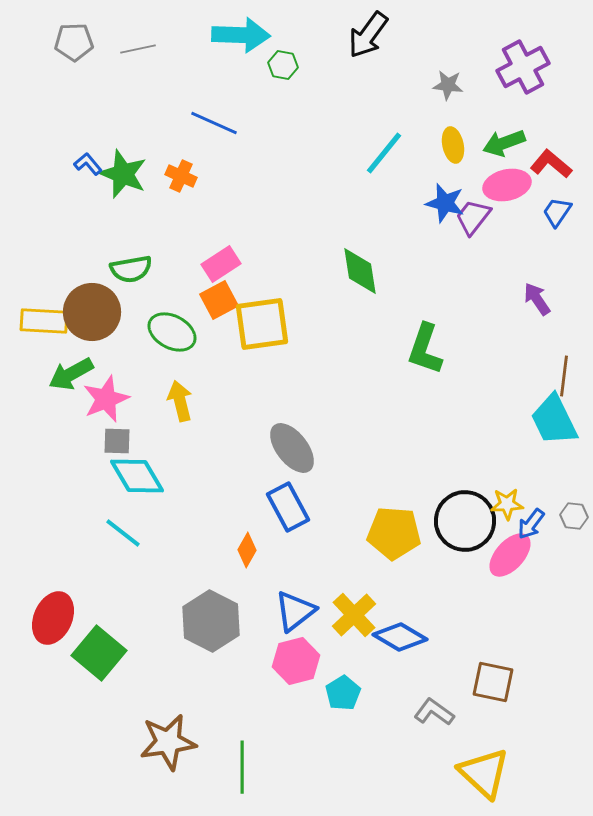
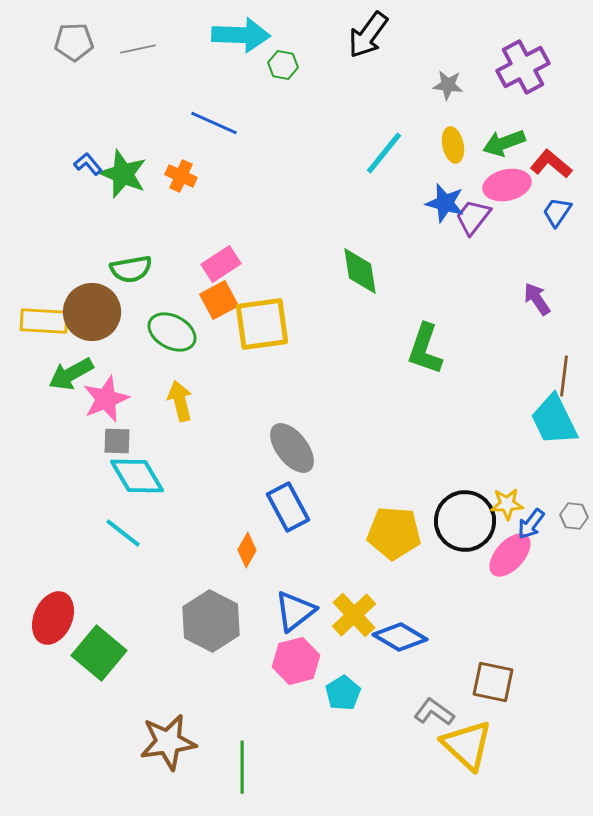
yellow triangle at (484, 773): moved 17 px left, 28 px up
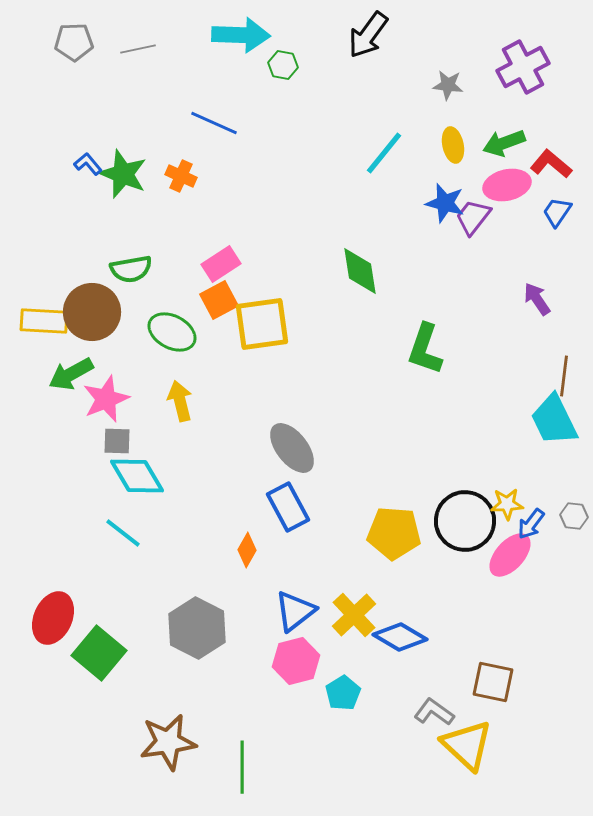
gray hexagon at (211, 621): moved 14 px left, 7 px down
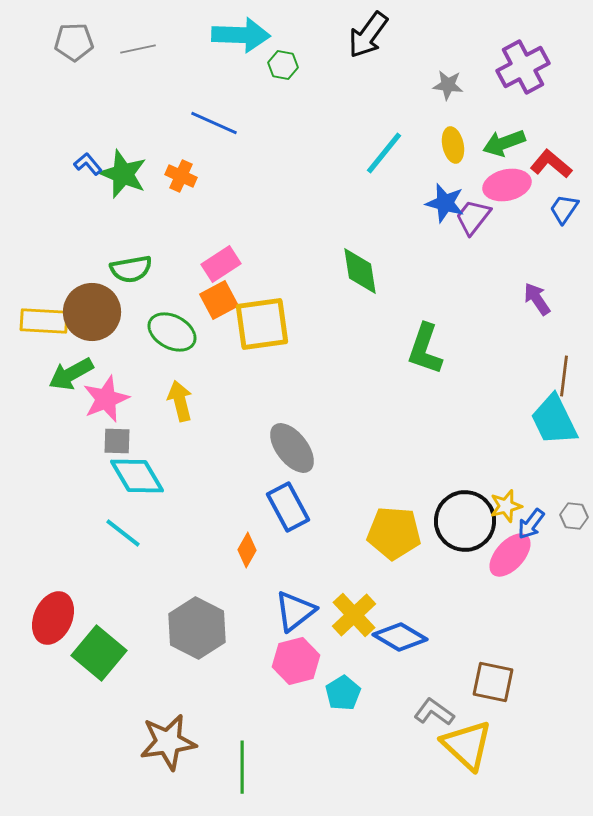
blue trapezoid at (557, 212): moved 7 px right, 3 px up
yellow star at (507, 504): moved 1 px left, 2 px down; rotated 12 degrees counterclockwise
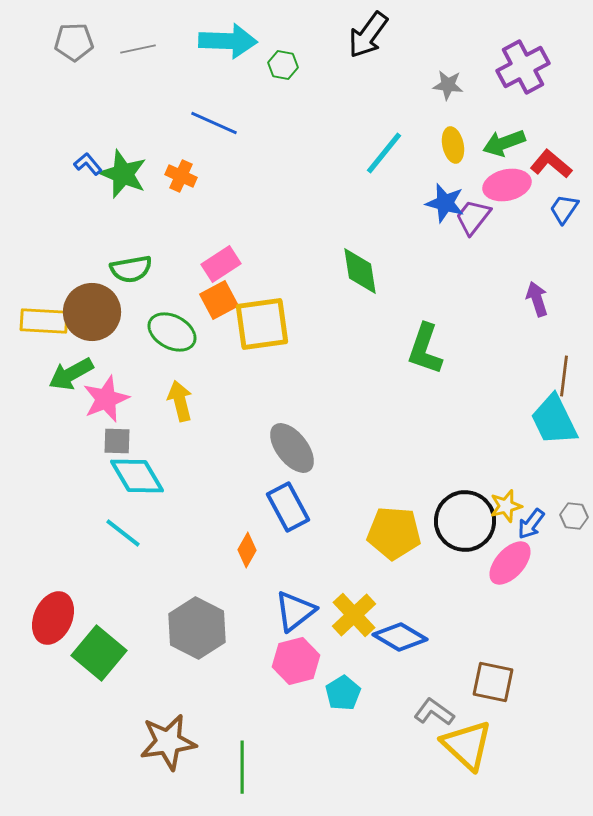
cyan arrow at (241, 35): moved 13 px left, 6 px down
purple arrow at (537, 299): rotated 16 degrees clockwise
pink ellipse at (510, 555): moved 8 px down
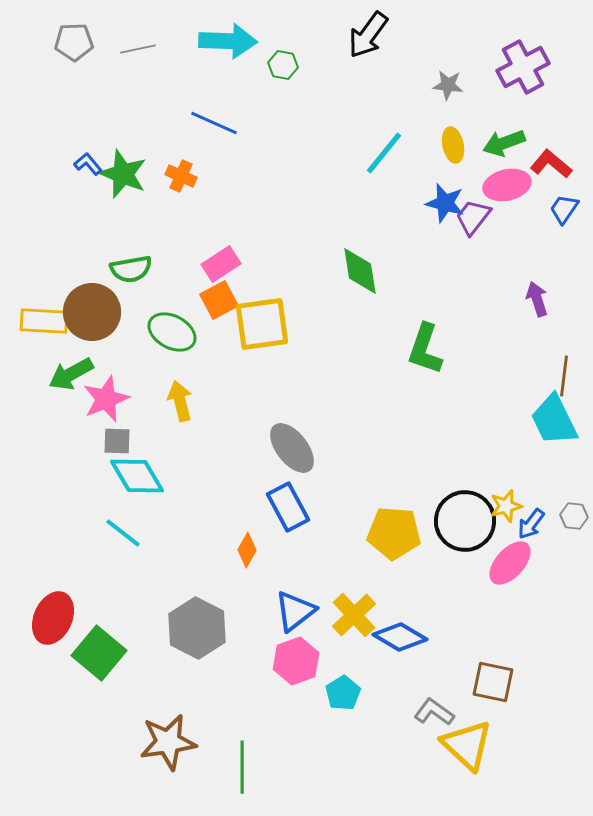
pink hexagon at (296, 661): rotated 6 degrees counterclockwise
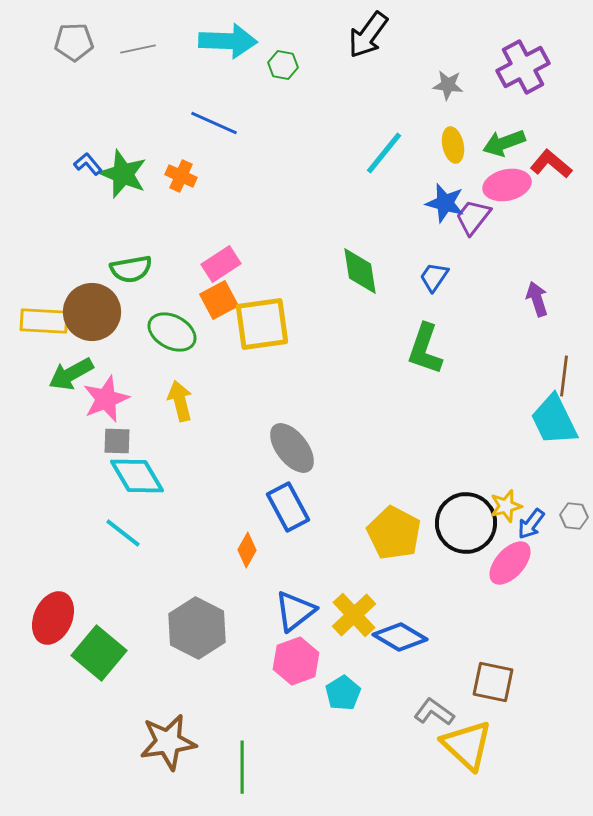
blue trapezoid at (564, 209): moved 130 px left, 68 px down
black circle at (465, 521): moved 1 px right, 2 px down
yellow pentagon at (394, 533): rotated 24 degrees clockwise
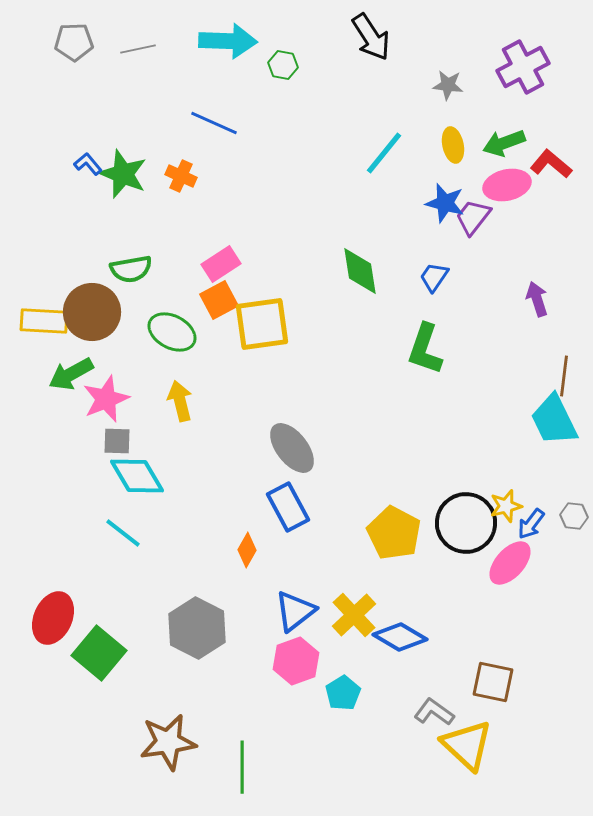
black arrow at (368, 35): moved 3 px right, 2 px down; rotated 69 degrees counterclockwise
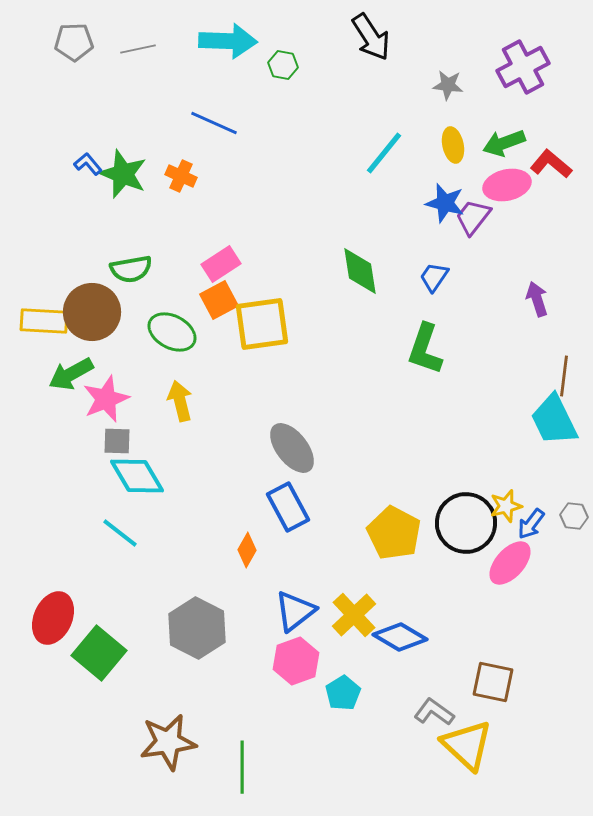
cyan line at (123, 533): moved 3 px left
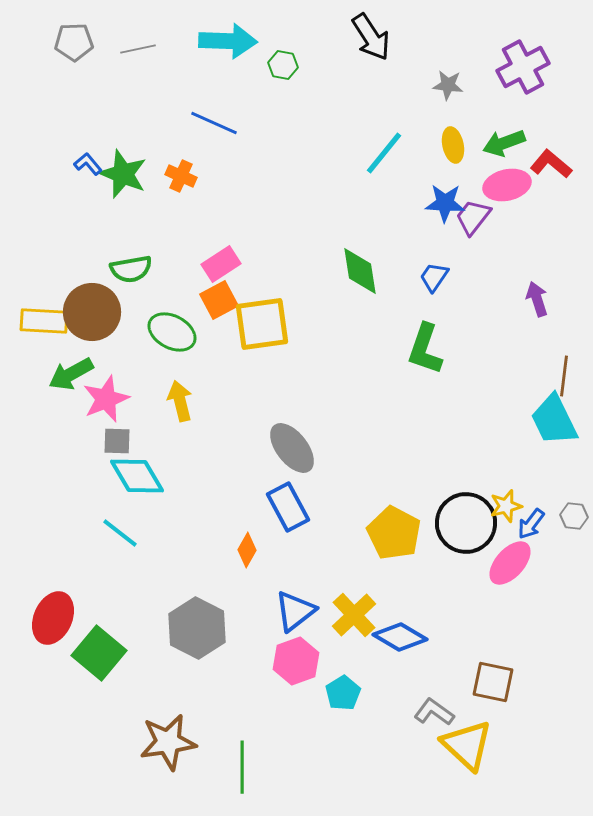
blue star at (445, 203): rotated 12 degrees counterclockwise
